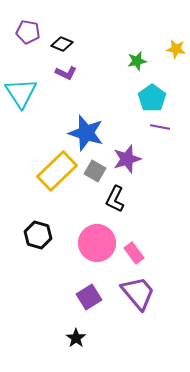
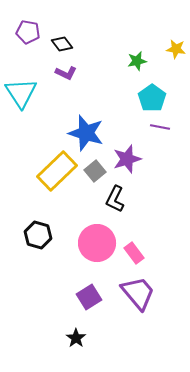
black diamond: rotated 30 degrees clockwise
gray square: rotated 20 degrees clockwise
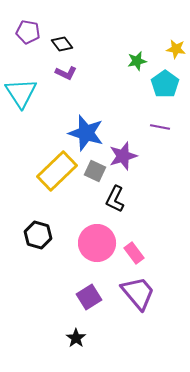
cyan pentagon: moved 13 px right, 14 px up
purple star: moved 4 px left, 3 px up
gray square: rotated 25 degrees counterclockwise
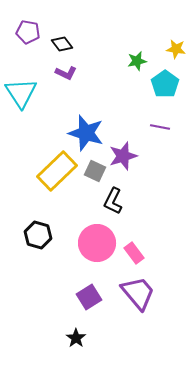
black L-shape: moved 2 px left, 2 px down
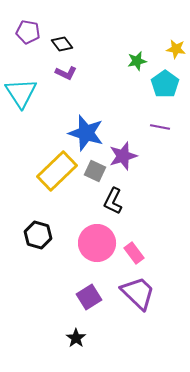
purple trapezoid: rotated 6 degrees counterclockwise
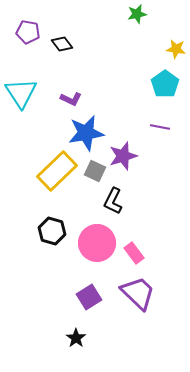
green star: moved 47 px up
purple L-shape: moved 5 px right, 26 px down
blue star: rotated 27 degrees counterclockwise
black hexagon: moved 14 px right, 4 px up
